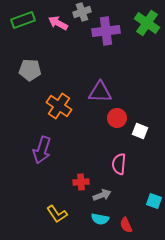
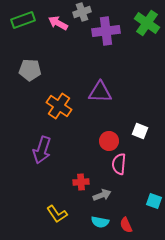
red circle: moved 8 px left, 23 px down
cyan semicircle: moved 3 px down
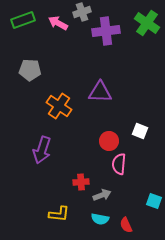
yellow L-shape: moved 2 px right; rotated 50 degrees counterclockwise
cyan semicircle: moved 3 px up
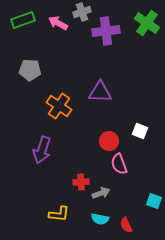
pink semicircle: rotated 25 degrees counterclockwise
gray arrow: moved 1 px left, 2 px up
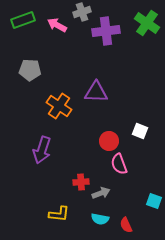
pink arrow: moved 1 px left, 2 px down
purple triangle: moved 4 px left
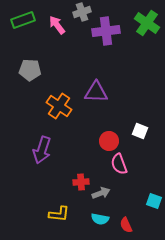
pink arrow: rotated 24 degrees clockwise
